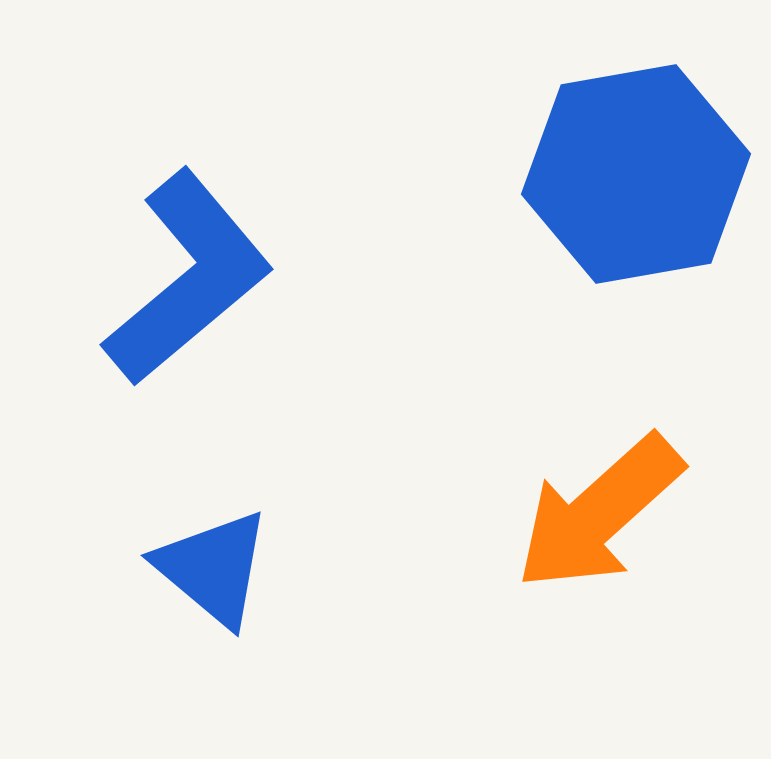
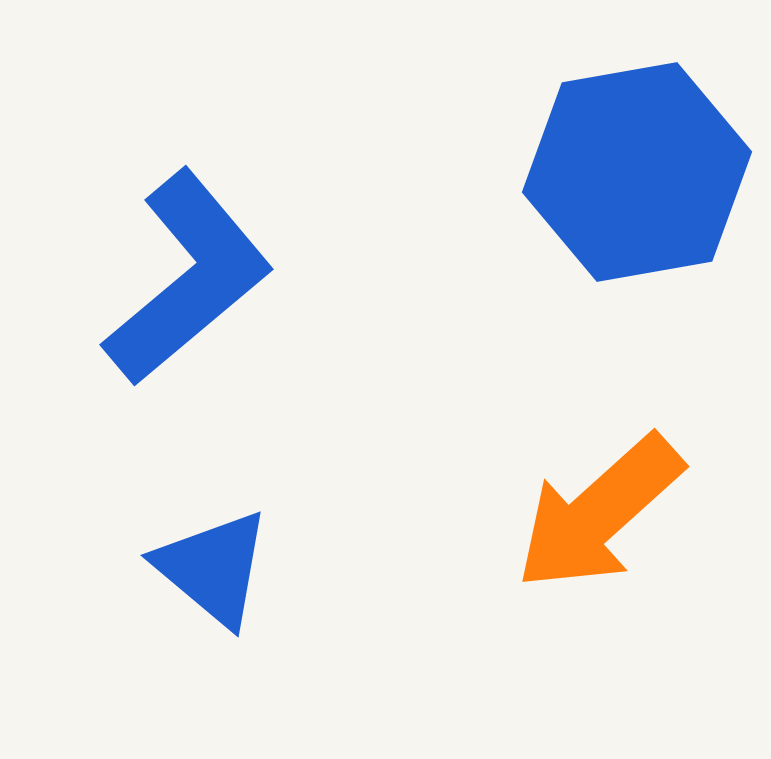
blue hexagon: moved 1 px right, 2 px up
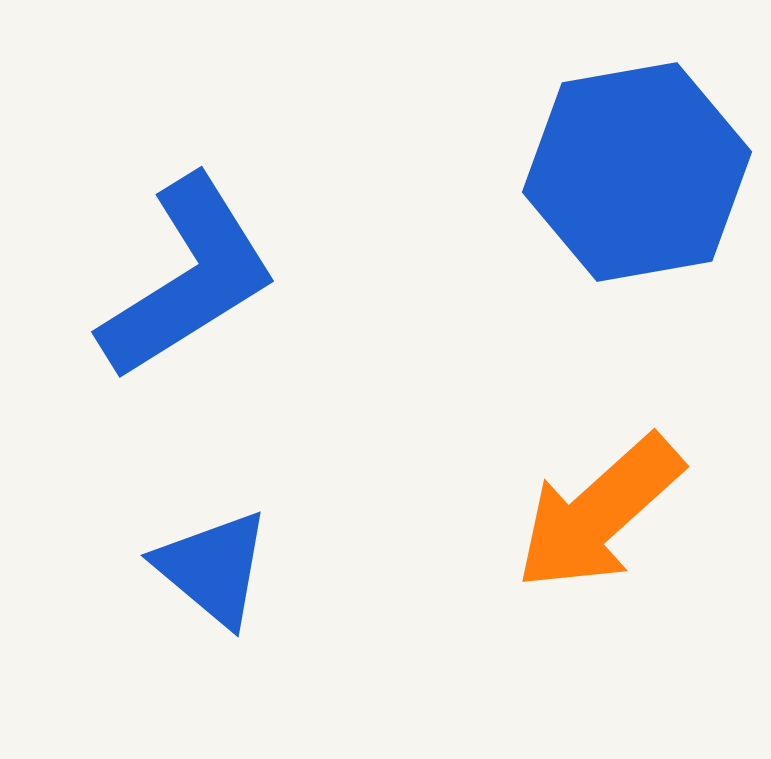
blue L-shape: rotated 8 degrees clockwise
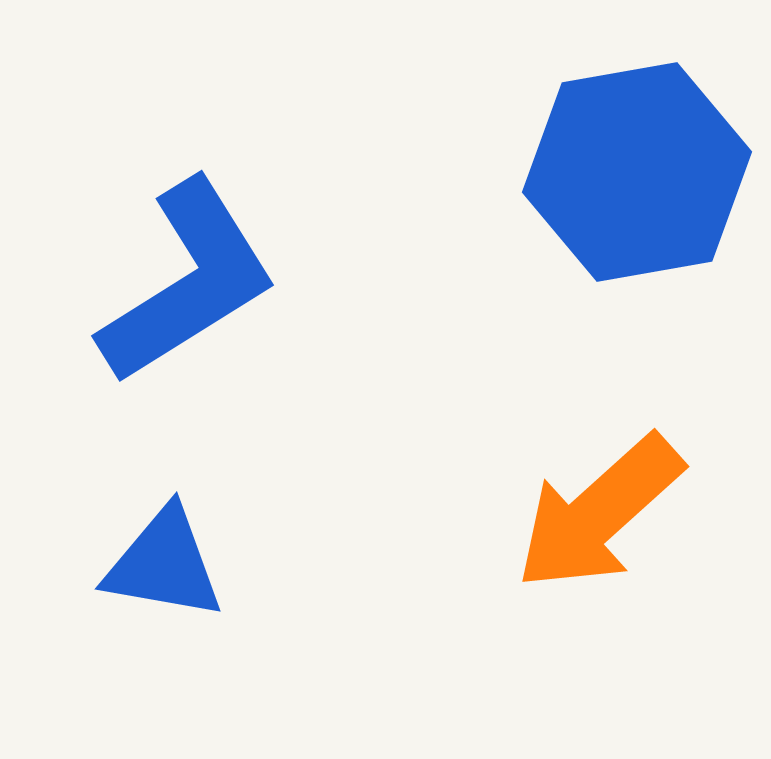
blue L-shape: moved 4 px down
blue triangle: moved 49 px left, 4 px up; rotated 30 degrees counterclockwise
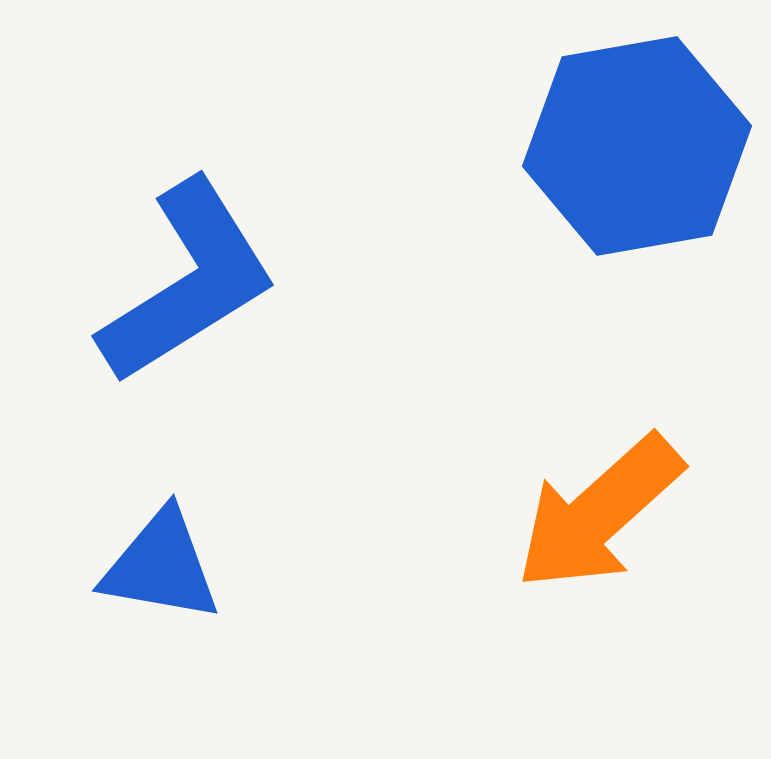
blue hexagon: moved 26 px up
blue triangle: moved 3 px left, 2 px down
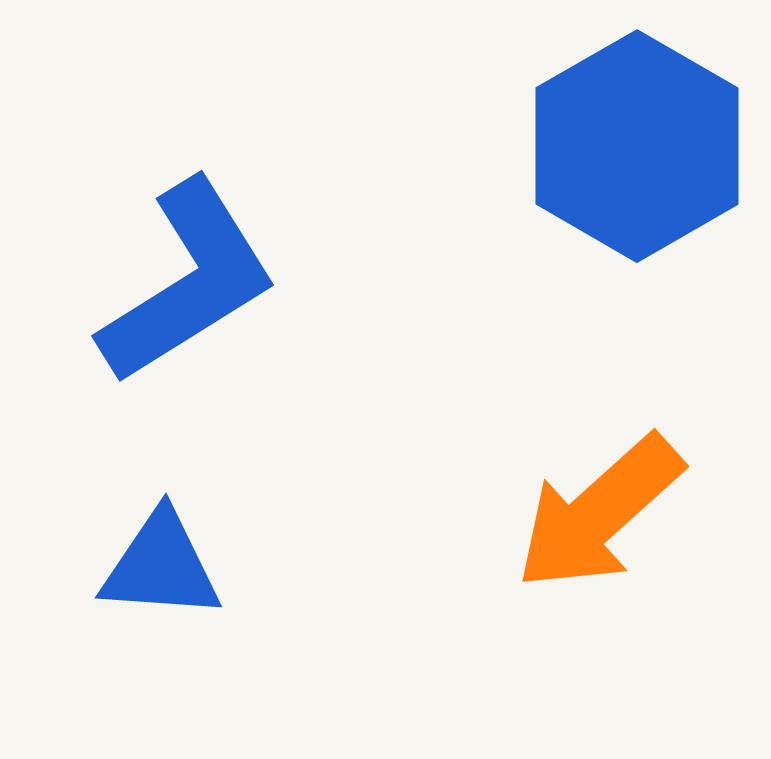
blue hexagon: rotated 20 degrees counterclockwise
blue triangle: rotated 6 degrees counterclockwise
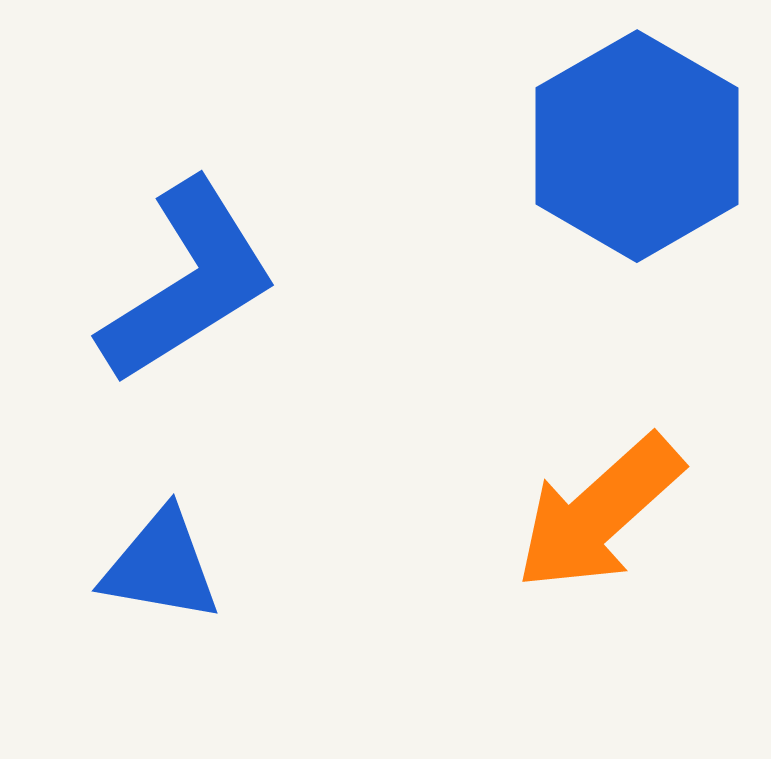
blue triangle: rotated 6 degrees clockwise
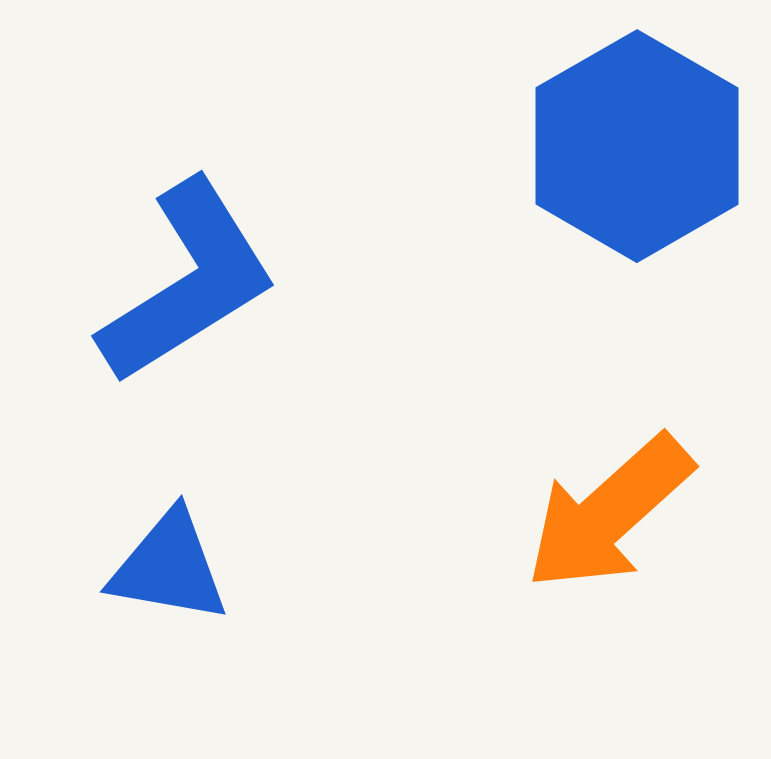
orange arrow: moved 10 px right
blue triangle: moved 8 px right, 1 px down
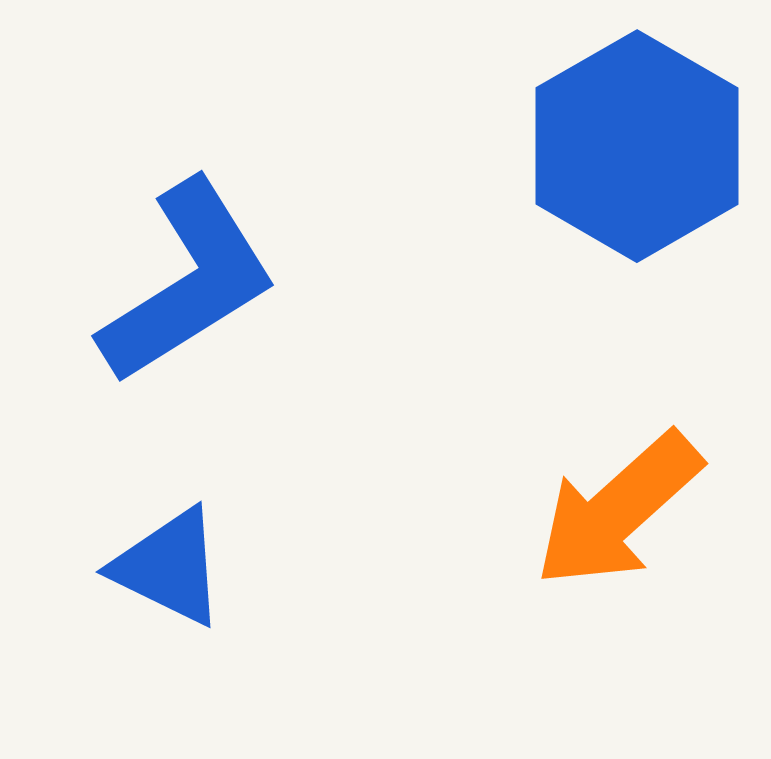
orange arrow: moved 9 px right, 3 px up
blue triangle: rotated 16 degrees clockwise
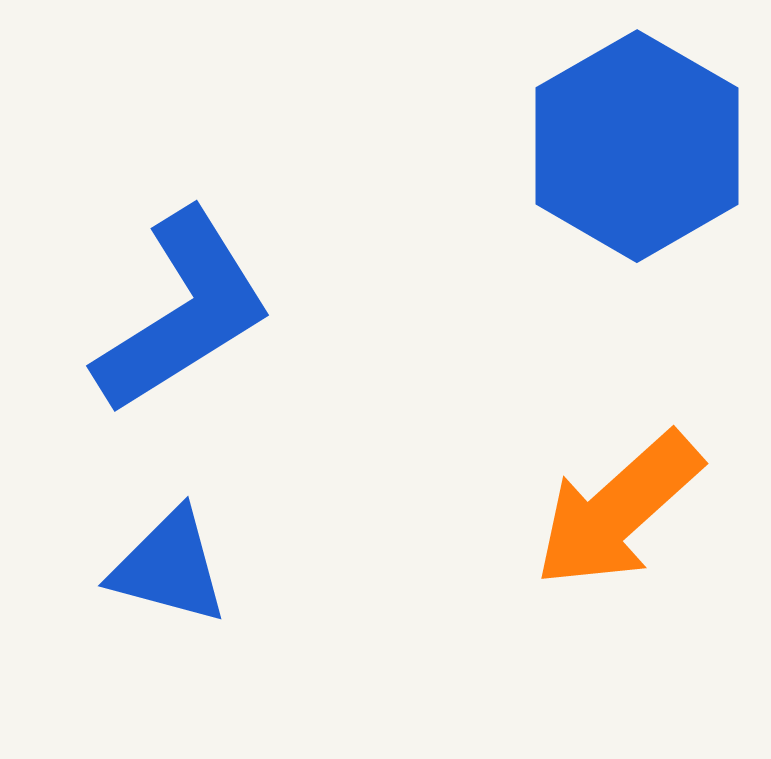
blue L-shape: moved 5 px left, 30 px down
blue triangle: rotated 11 degrees counterclockwise
